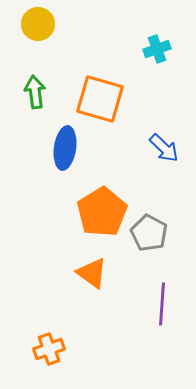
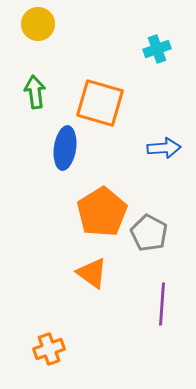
orange square: moved 4 px down
blue arrow: rotated 48 degrees counterclockwise
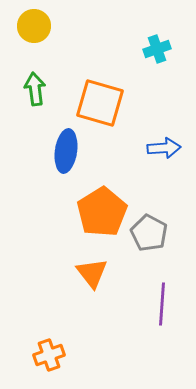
yellow circle: moved 4 px left, 2 px down
green arrow: moved 3 px up
blue ellipse: moved 1 px right, 3 px down
orange triangle: rotated 16 degrees clockwise
orange cross: moved 6 px down
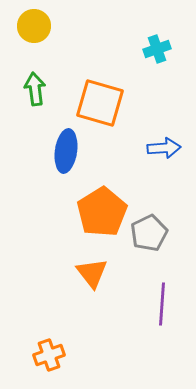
gray pentagon: rotated 18 degrees clockwise
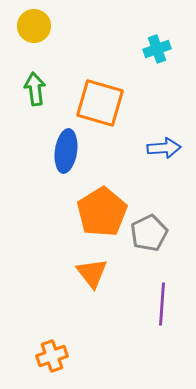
orange cross: moved 3 px right, 1 px down
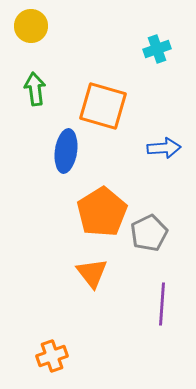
yellow circle: moved 3 px left
orange square: moved 3 px right, 3 px down
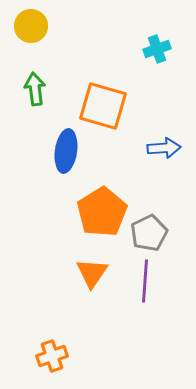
orange triangle: rotated 12 degrees clockwise
purple line: moved 17 px left, 23 px up
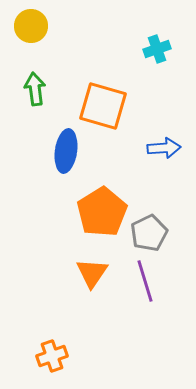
purple line: rotated 21 degrees counterclockwise
